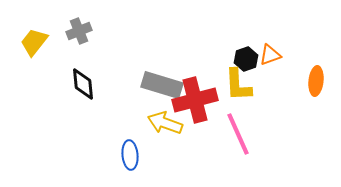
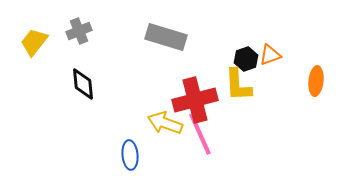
gray rectangle: moved 4 px right, 48 px up
pink line: moved 38 px left
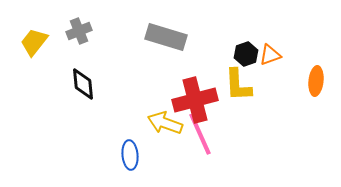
black hexagon: moved 5 px up
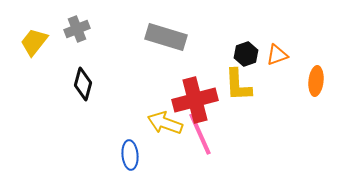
gray cross: moved 2 px left, 2 px up
orange triangle: moved 7 px right
black diamond: rotated 20 degrees clockwise
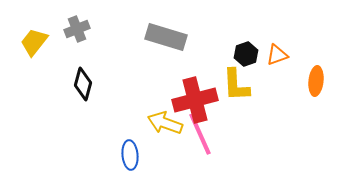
yellow L-shape: moved 2 px left
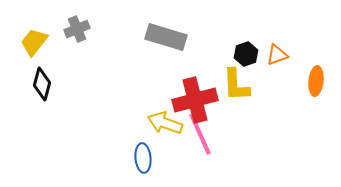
black diamond: moved 41 px left
blue ellipse: moved 13 px right, 3 px down
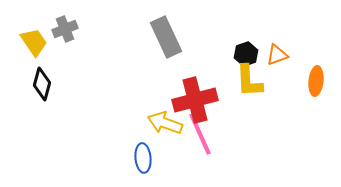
gray cross: moved 12 px left
gray rectangle: rotated 48 degrees clockwise
yellow trapezoid: rotated 108 degrees clockwise
yellow L-shape: moved 13 px right, 4 px up
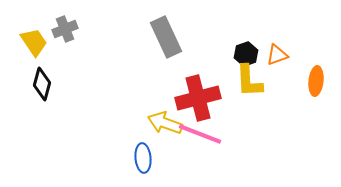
red cross: moved 3 px right, 2 px up
pink line: rotated 45 degrees counterclockwise
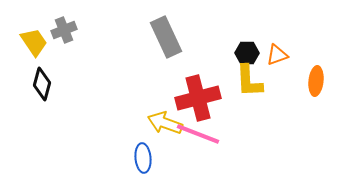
gray cross: moved 1 px left, 1 px down
black hexagon: moved 1 px right, 1 px up; rotated 20 degrees clockwise
pink line: moved 2 px left
